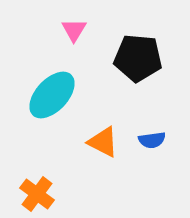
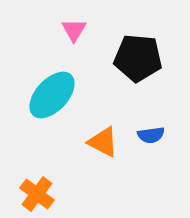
blue semicircle: moved 1 px left, 5 px up
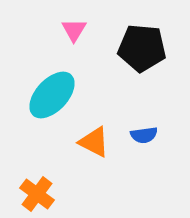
black pentagon: moved 4 px right, 10 px up
blue semicircle: moved 7 px left
orange triangle: moved 9 px left
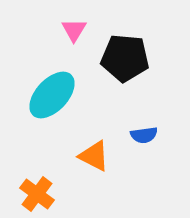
black pentagon: moved 17 px left, 10 px down
orange triangle: moved 14 px down
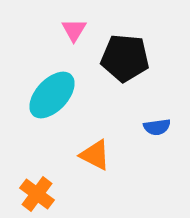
blue semicircle: moved 13 px right, 8 px up
orange triangle: moved 1 px right, 1 px up
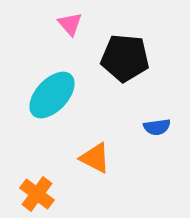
pink triangle: moved 4 px left, 6 px up; rotated 12 degrees counterclockwise
orange triangle: moved 3 px down
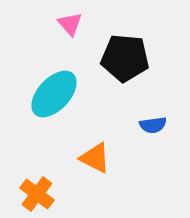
cyan ellipse: moved 2 px right, 1 px up
blue semicircle: moved 4 px left, 2 px up
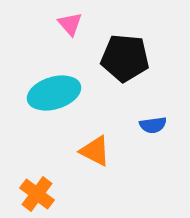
cyan ellipse: moved 1 px up; rotated 30 degrees clockwise
orange triangle: moved 7 px up
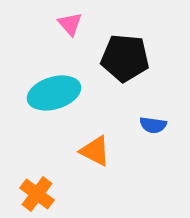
blue semicircle: rotated 16 degrees clockwise
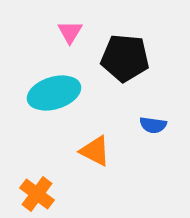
pink triangle: moved 8 px down; rotated 12 degrees clockwise
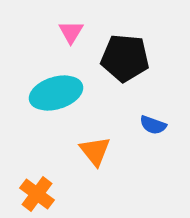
pink triangle: moved 1 px right
cyan ellipse: moved 2 px right
blue semicircle: rotated 12 degrees clockwise
orange triangle: rotated 24 degrees clockwise
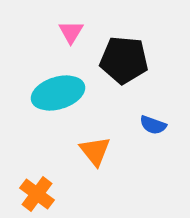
black pentagon: moved 1 px left, 2 px down
cyan ellipse: moved 2 px right
